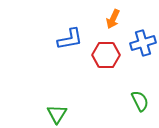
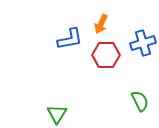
orange arrow: moved 12 px left, 5 px down
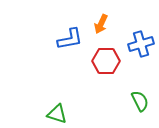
blue cross: moved 2 px left, 1 px down
red hexagon: moved 6 px down
green triangle: rotated 45 degrees counterclockwise
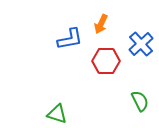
blue cross: rotated 25 degrees counterclockwise
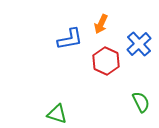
blue cross: moved 2 px left
red hexagon: rotated 24 degrees clockwise
green semicircle: moved 1 px right, 1 px down
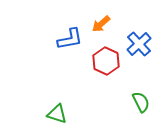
orange arrow: rotated 24 degrees clockwise
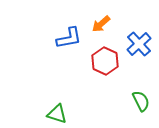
blue L-shape: moved 1 px left, 1 px up
red hexagon: moved 1 px left
green semicircle: moved 1 px up
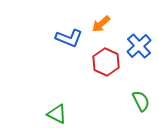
blue L-shape: rotated 32 degrees clockwise
blue cross: moved 2 px down
red hexagon: moved 1 px right, 1 px down
green triangle: rotated 10 degrees clockwise
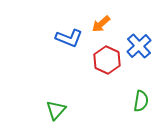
red hexagon: moved 1 px right, 2 px up
green semicircle: rotated 35 degrees clockwise
green triangle: moved 1 px left, 4 px up; rotated 45 degrees clockwise
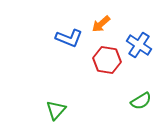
blue cross: moved 1 px up; rotated 15 degrees counterclockwise
red hexagon: rotated 16 degrees counterclockwise
green semicircle: rotated 50 degrees clockwise
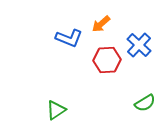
blue cross: rotated 10 degrees clockwise
red hexagon: rotated 12 degrees counterclockwise
green semicircle: moved 4 px right, 2 px down
green triangle: rotated 15 degrees clockwise
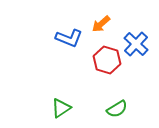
blue cross: moved 3 px left, 1 px up
red hexagon: rotated 20 degrees clockwise
green semicircle: moved 28 px left, 6 px down
green triangle: moved 5 px right, 2 px up
